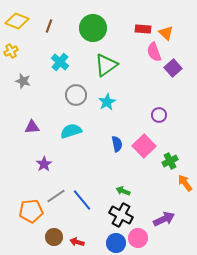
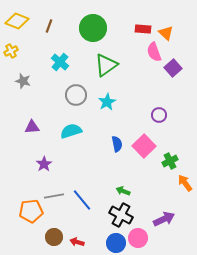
gray line: moved 2 px left; rotated 24 degrees clockwise
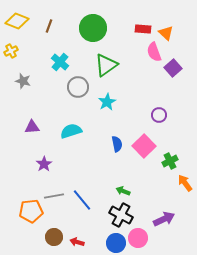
gray circle: moved 2 px right, 8 px up
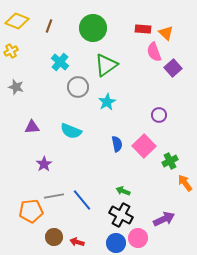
gray star: moved 7 px left, 6 px down
cyan semicircle: rotated 140 degrees counterclockwise
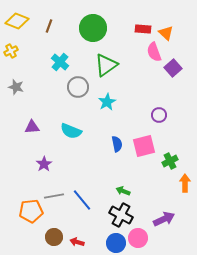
pink square: rotated 30 degrees clockwise
orange arrow: rotated 36 degrees clockwise
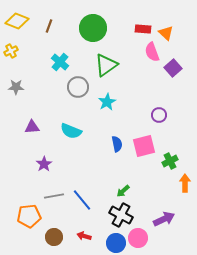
pink semicircle: moved 2 px left
gray star: rotated 14 degrees counterclockwise
green arrow: rotated 64 degrees counterclockwise
orange pentagon: moved 2 px left, 5 px down
red arrow: moved 7 px right, 6 px up
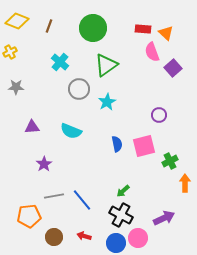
yellow cross: moved 1 px left, 1 px down
gray circle: moved 1 px right, 2 px down
purple arrow: moved 1 px up
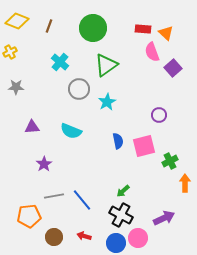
blue semicircle: moved 1 px right, 3 px up
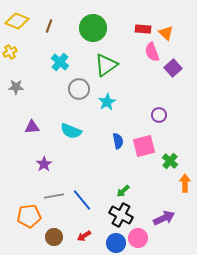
green cross: rotated 21 degrees counterclockwise
red arrow: rotated 48 degrees counterclockwise
